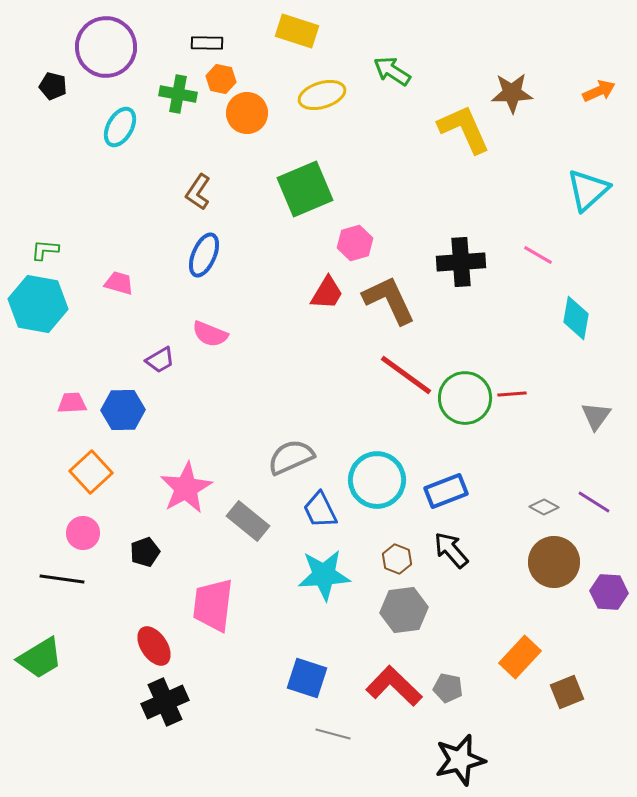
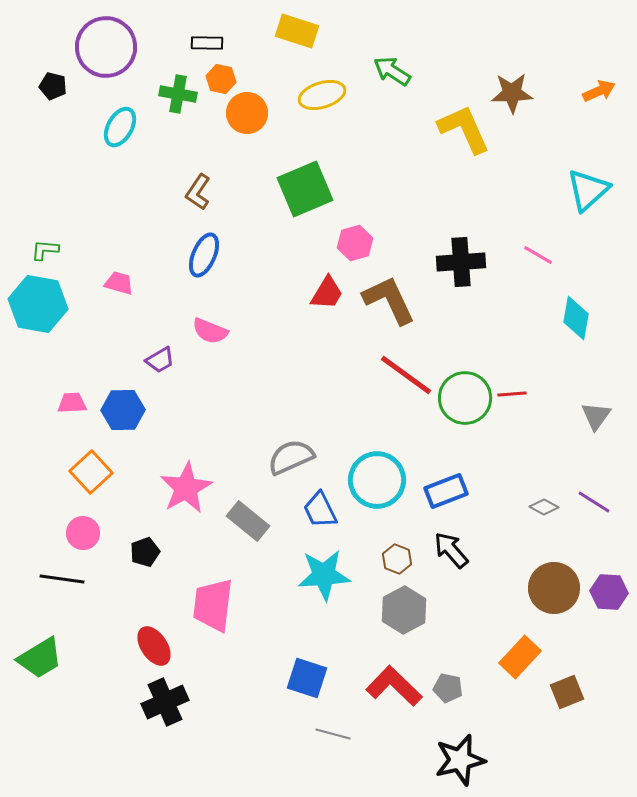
pink semicircle at (210, 334): moved 3 px up
brown circle at (554, 562): moved 26 px down
gray hexagon at (404, 610): rotated 21 degrees counterclockwise
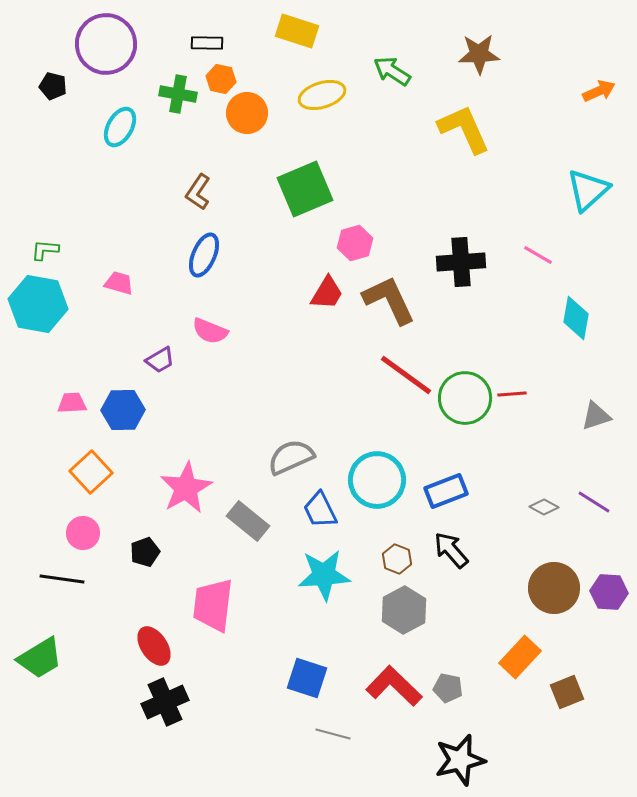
purple circle at (106, 47): moved 3 px up
brown star at (512, 93): moved 33 px left, 39 px up
gray triangle at (596, 416): rotated 36 degrees clockwise
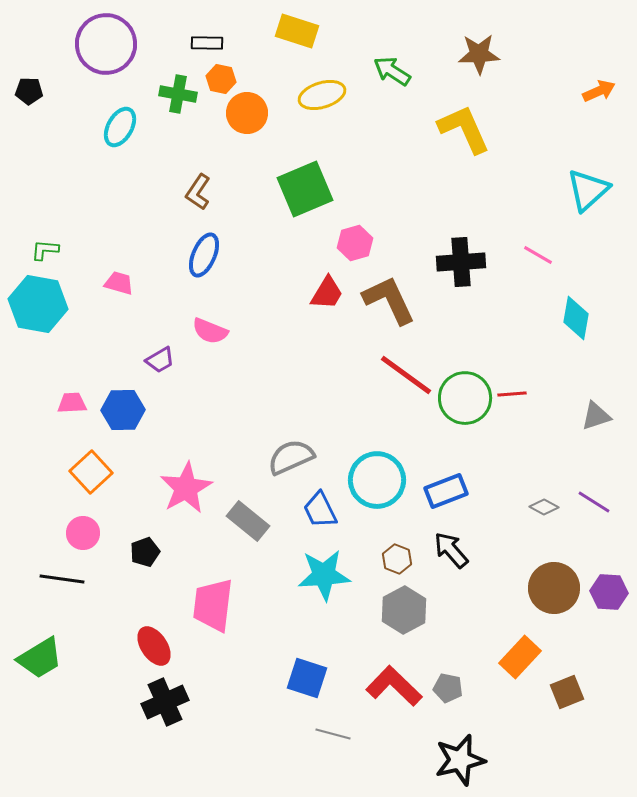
black pentagon at (53, 86): moved 24 px left, 5 px down; rotated 12 degrees counterclockwise
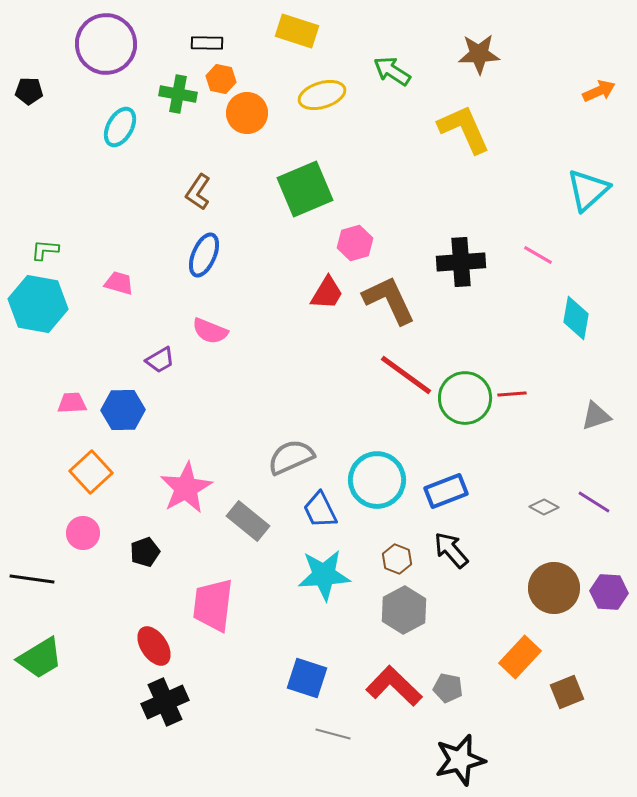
black line at (62, 579): moved 30 px left
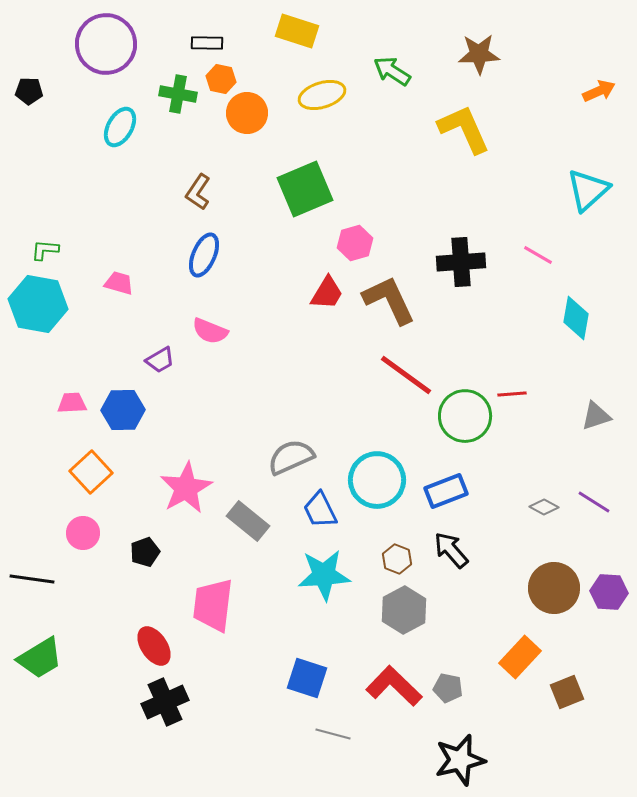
green circle at (465, 398): moved 18 px down
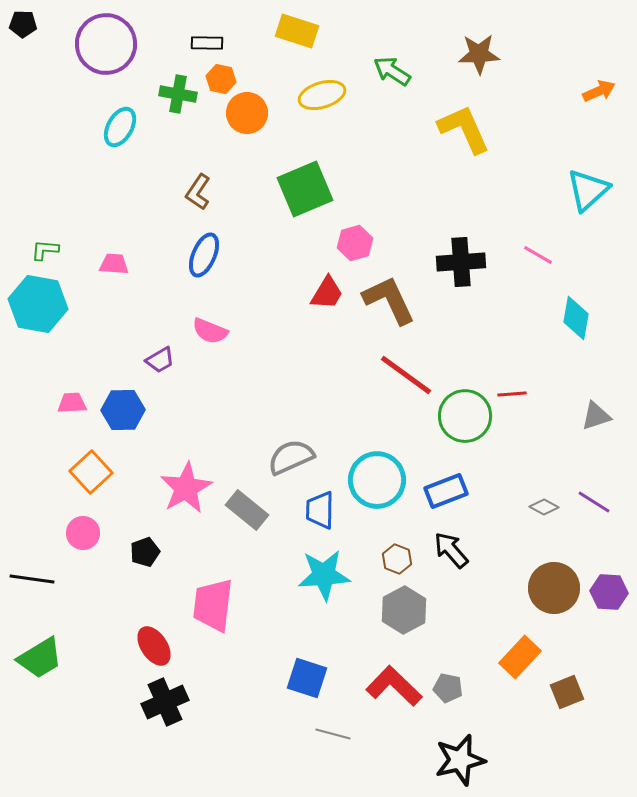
black pentagon at (29, 91): moved 6 px left, 67 px up
pink trapezoid at (119, 283): moved 5 px left, 19 px up; rotated 12 degrees counterclockwise
blue trapezoid at (320, 510): rotated 27 degrees clockwise
gray rectangle at (248, 521): moved 1 px left, 11 px up
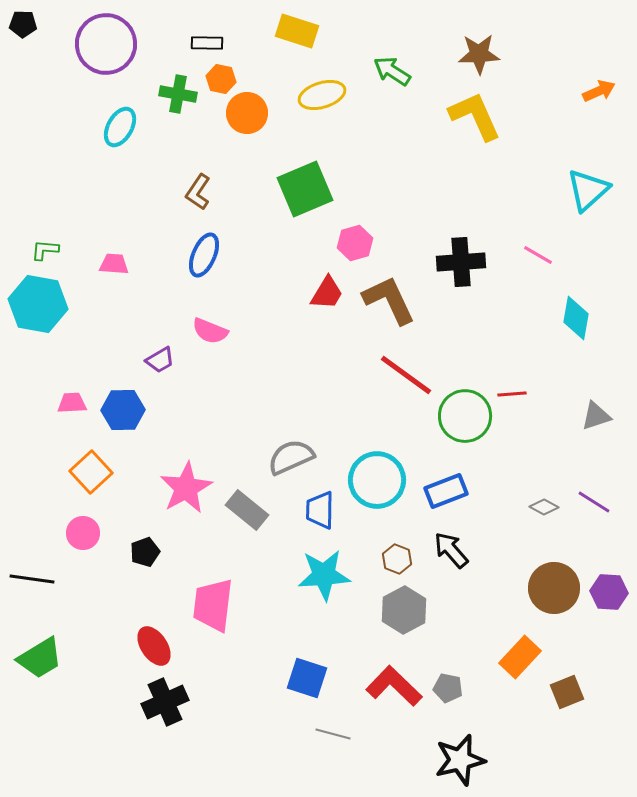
yellow L-shape at (464, 129): moved 11 px right, 13 px up
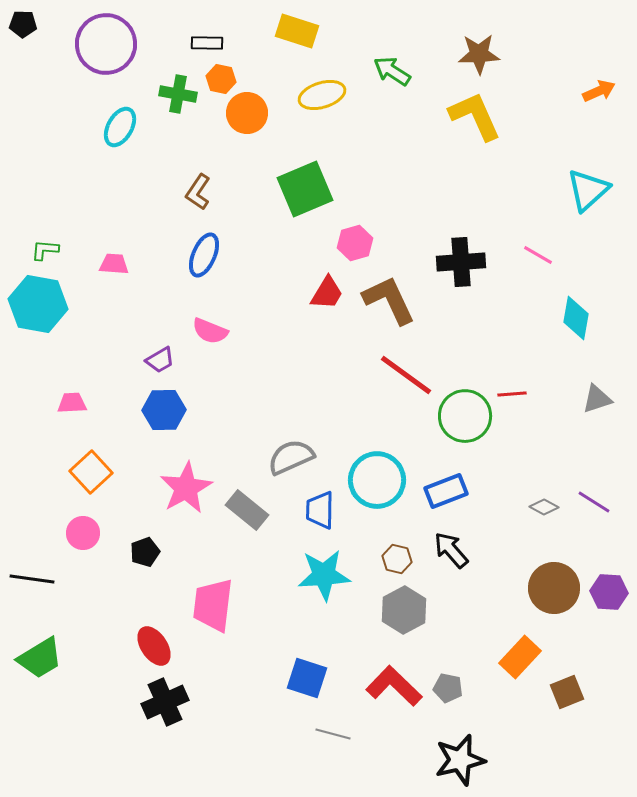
blue hexagon at (123, 410): moved 41 px right
gray triangle at (596, 416): moved 1 px right, 17 px up
brown hexagon at (397, 559): rotated 8 degrees counterclockwise
